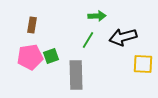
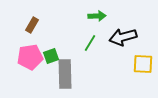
brown rectangle: rotated 21 degrees clockwise
green line: moved 2 px right, 3 px down
gray rectangle: moved 11 px left, 1 px up
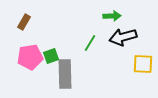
green arrow: moved 15 px right
brown rectangle: moved 8 px left, 3 px up
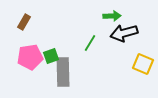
black arrow: moved 1 px right, 4 px up
yellow square: rotated 20 degrees clockwise
gray rectangle: moved 2 px left, 2 px up
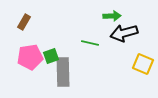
green line: rotated 72 degrees clockwise
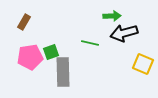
green square: moved 4 px up
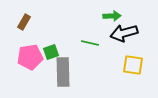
yellow square: moved 10 px left, 1 px down; rotated 15 degrees counterclockwise
